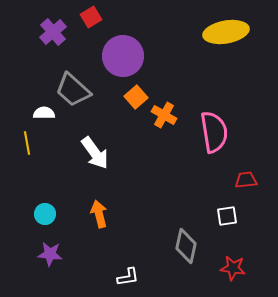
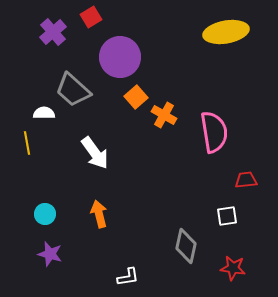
purple circle: moved 3 px left, 1 px down
purple star: rotated 10 degrees clockwise
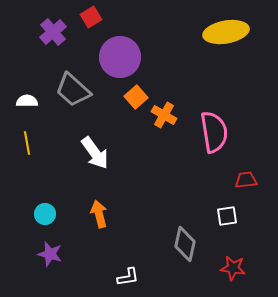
white semicircle: moved 17 px left, 12 px up
gray diamond: moved 1 px left, 2 px up
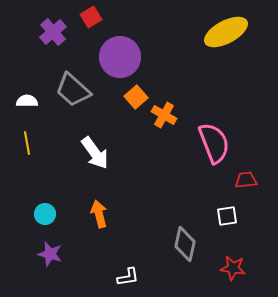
yellow ellipse: rotated 18 degrees counterclockwise
pink semicircle: moved 11 px down; rotated 12 degrees counterclockwise
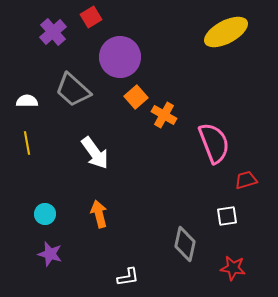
red trapezoid: rotated 10 degrees counterclockwise
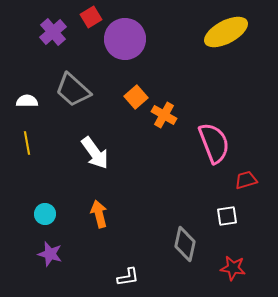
purple circle: moved 5 px right, 18 px up
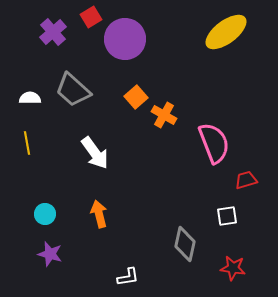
yellow ellipse: rotated 9 degrees counterclockwise
white semicircle: moved 3 px right, 3 px up
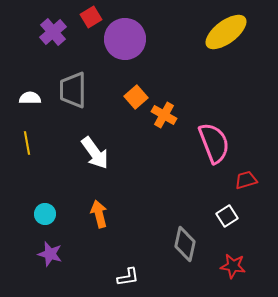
gray trapezoid: rotated 48 degrees clockwise
white square: rotated 25 degrees counterclockwise
red star: moved 2 px up
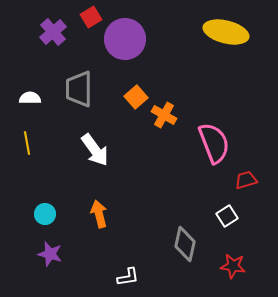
yellow ellipse: rotated 51 degrees clockwise
gray trapezoid: moved 6 px right, 1 px up
white arrow: moved 3 px up
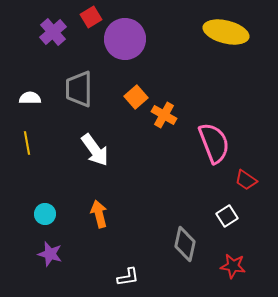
red trapezoid: rotated 130 degrees counterclockwise
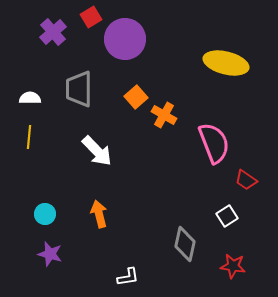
yellow ellipse: moved 31 px down
yellow line: moved 2 px right, 6 px up; rotated 15 degrees clockwise
white arrow: moved 2 px right, 1 px down; rotated 8 degrees counterclockwise
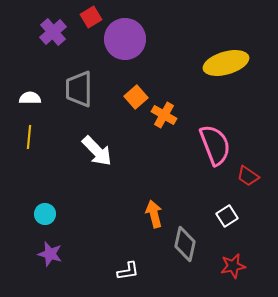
yellow ellipse: rotated 30 degrees counterclockwise
pink semicircle: moved 1 px right, 2 px down
red trapezoid: moved 2 px right, 4 px up
orange arrow: moved 55 px right
red star: rotated 20 degrees counterclockwise
white L-shape: moved 6 px up
